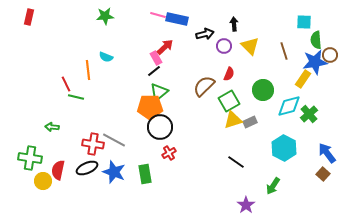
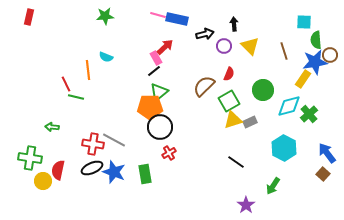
black ellipse at (87, 168): moved 5 px right
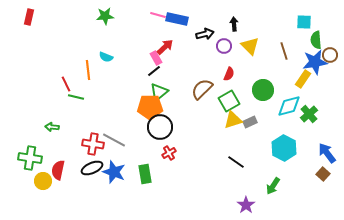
brown semicircle at (204, 86): moved 2 px left, 3 px down
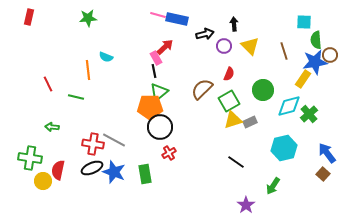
green star at (105, 16): moved 17 px left, 2 px down
black line at (154, 71): rotated 64 degrees counterclockwise
red line at (66, 84): moved 18 px left
cyan hexagon at (284, 148): rotated 20 degrees clockwise
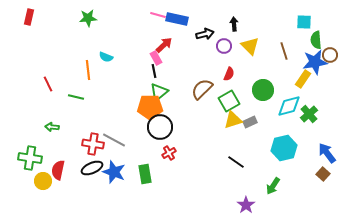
red arrow at (165, 47): moved 1 px left, 2 px up
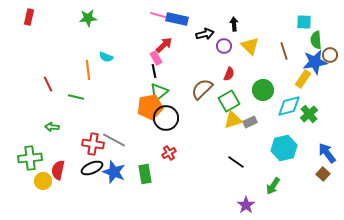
orange pentagon at (150, 107): rotated 10 degrees counterclockwise
black circle at (160, 127): moved 6 px right, 9 px up
green cross at (30, 158): rotated 15 degrees counterclockwise
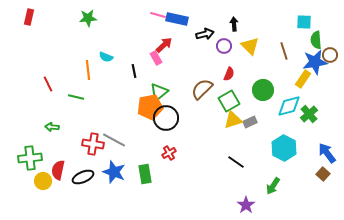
black line at (154, 71): moved 20 px left
cyan hexagon at (284, 148): rotated 20 degrees counterclockwise
black ellipse at (92, 168): moved 9 px left, 9 px down
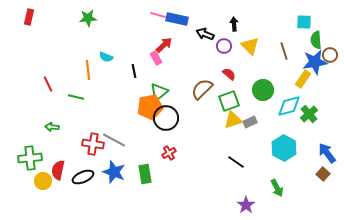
black arrow at (205, 34): rotated 144 degrees counterclockwise
red semicircle at (229, 74): rotated 72 degrees counterclockwise
green square at (229, 101): rotated 10 degrees clockwise
green arrow at (273, 186): moved 4 px right, 2 px down; rotated 60 degrees counterclockwise
